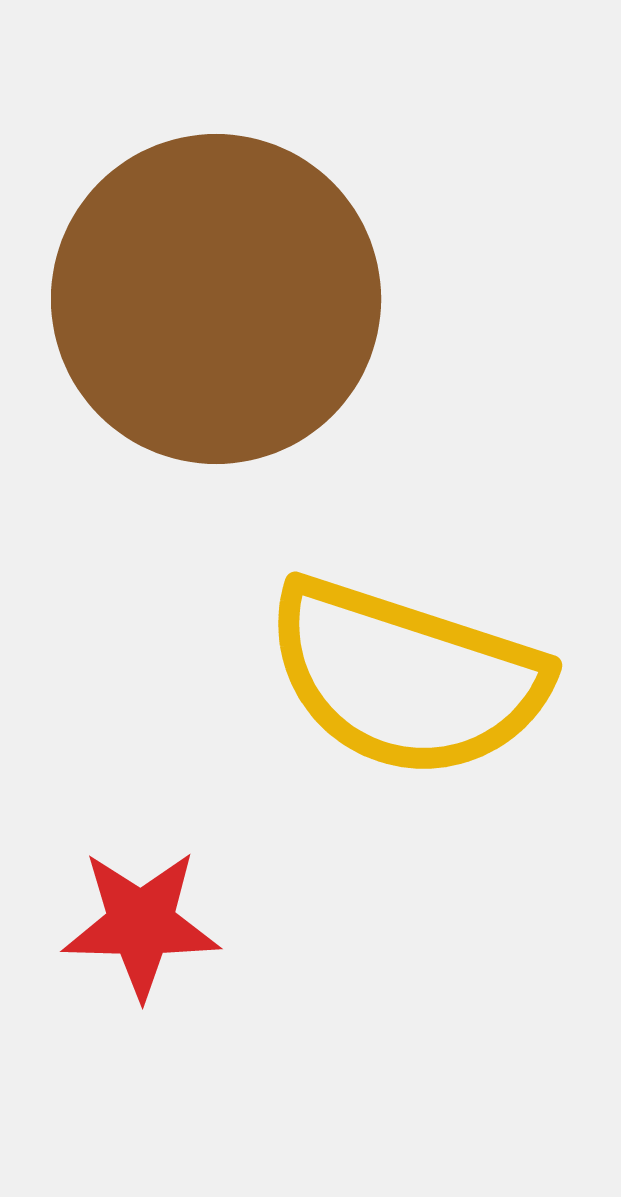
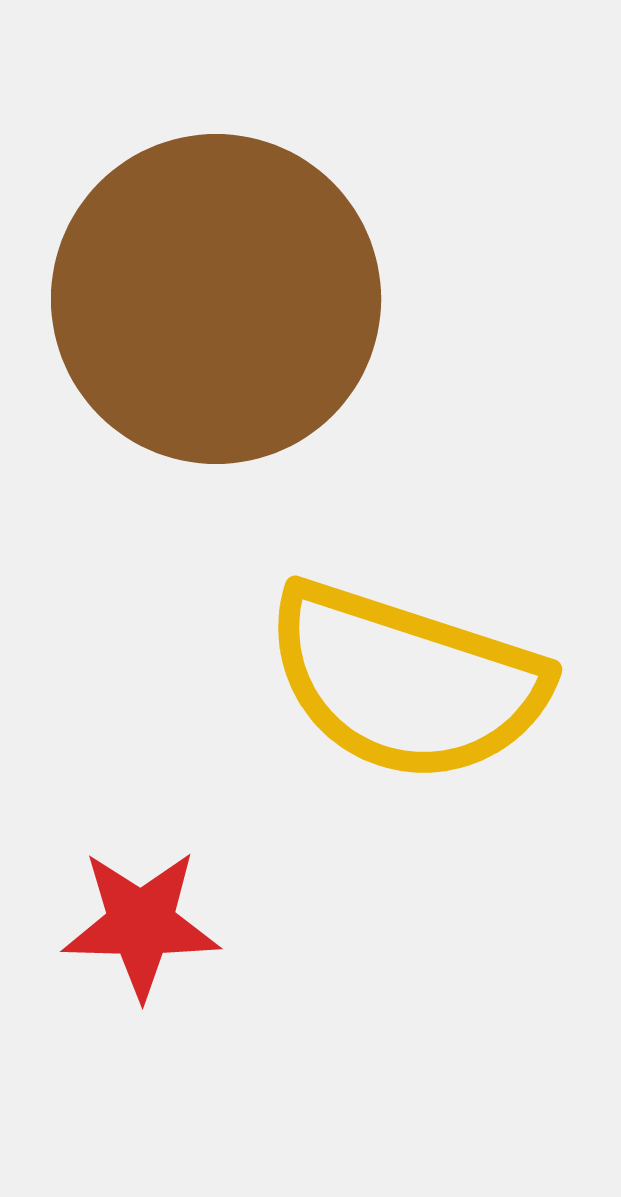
yellow semicircle: moved 4 px down
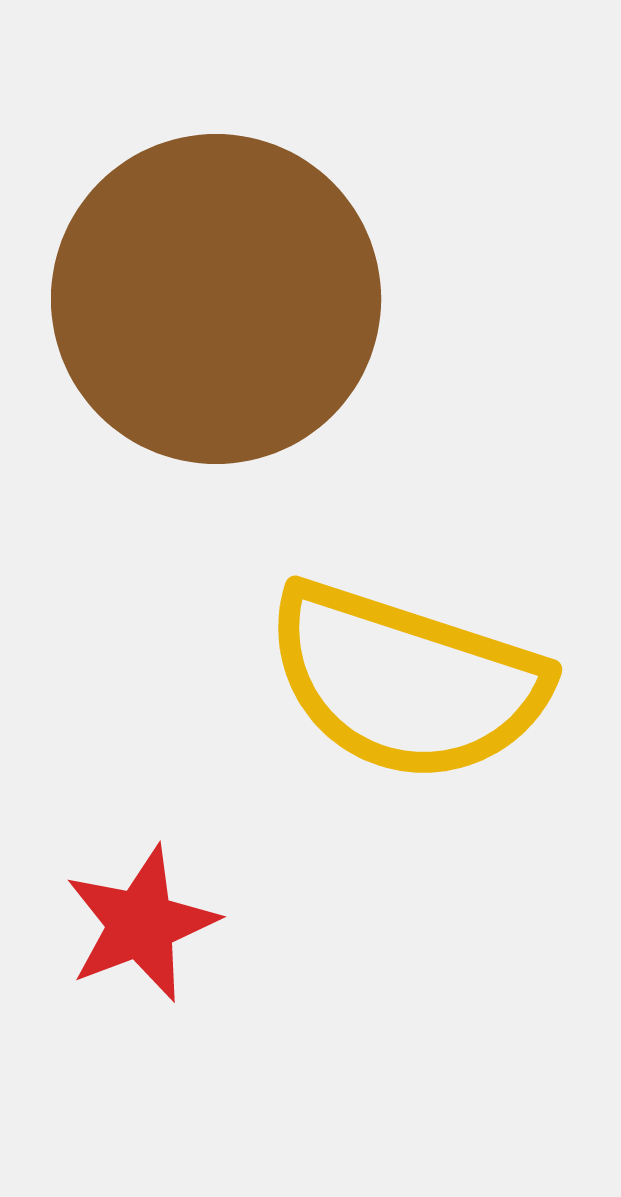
red star: rotated 22 degrees counterclockwise
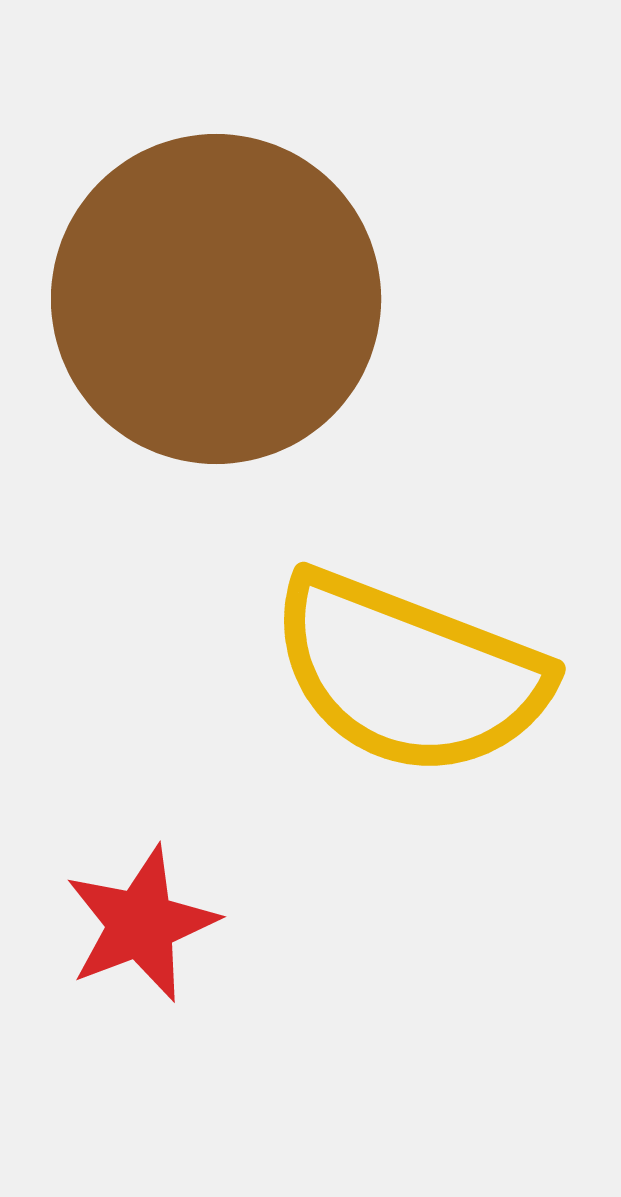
yellow semicircle: moved 3 px right, 8 px up; rotated 3 degrees clockwise
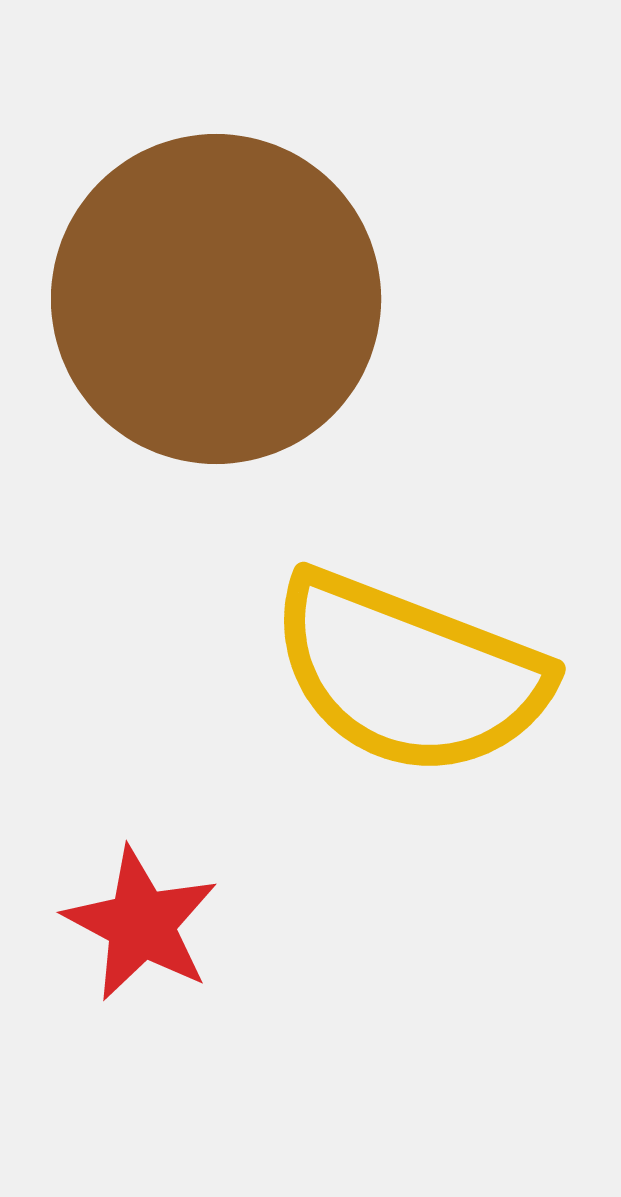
red star: rotated 23 degrees counterclockwise
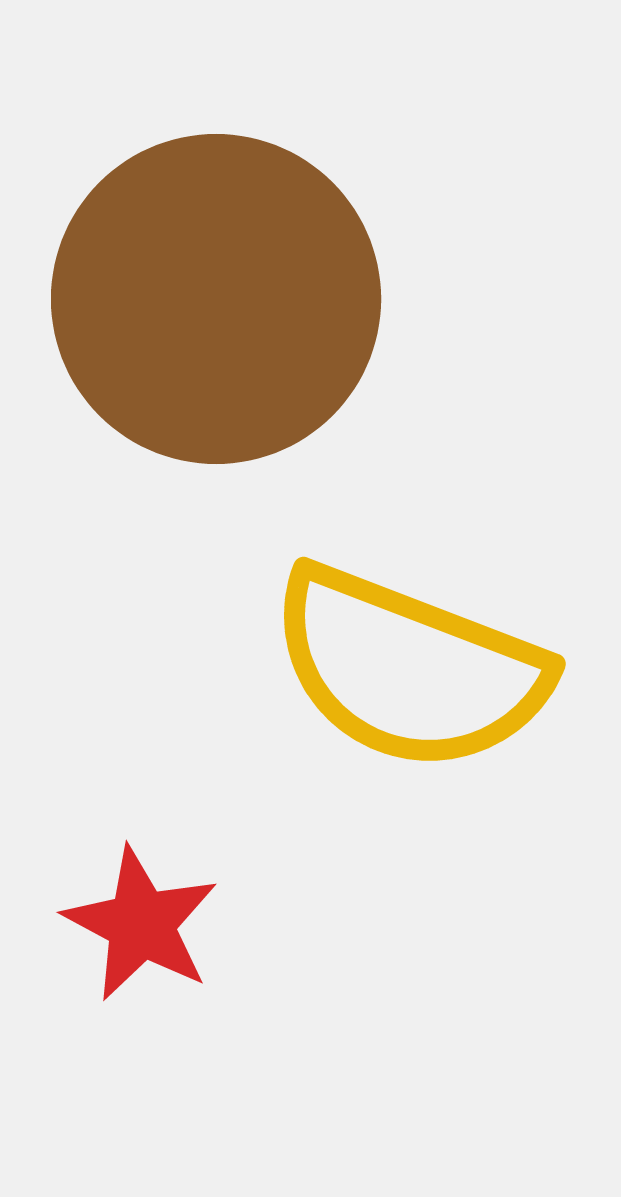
yellow semicircle: moved 5 px up
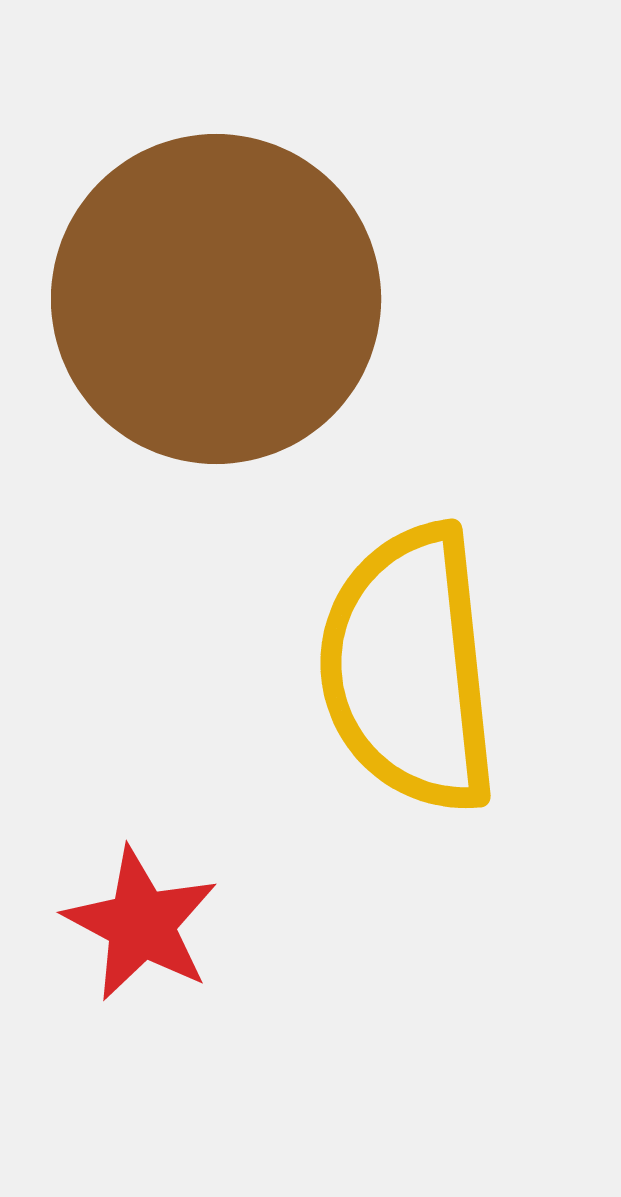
yellow semicircle: rotated 63 degrees clockwise
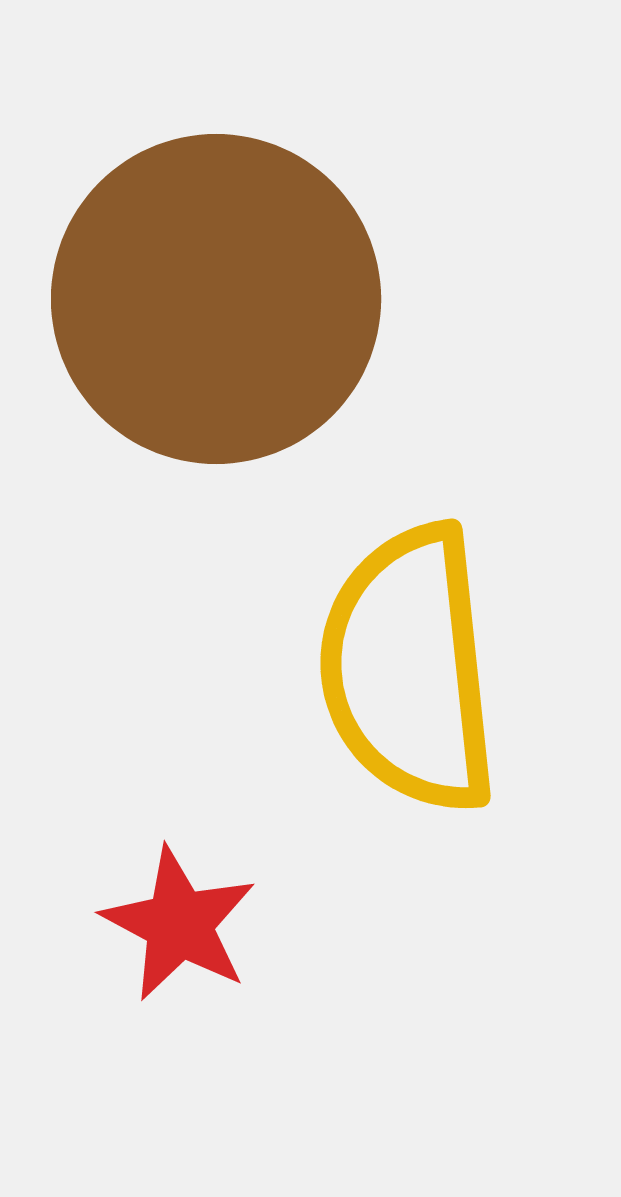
red star: moved 38 px right
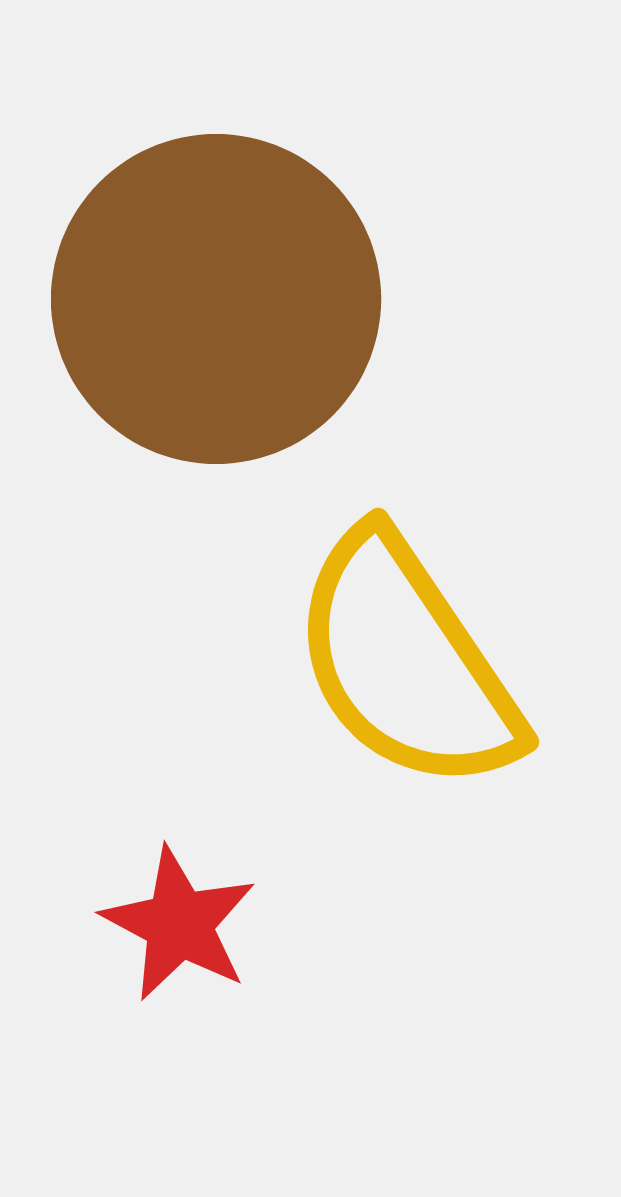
yellow semicircle: moved 3 px left, 7 px up; rotated 28 degrees counterclockwise
